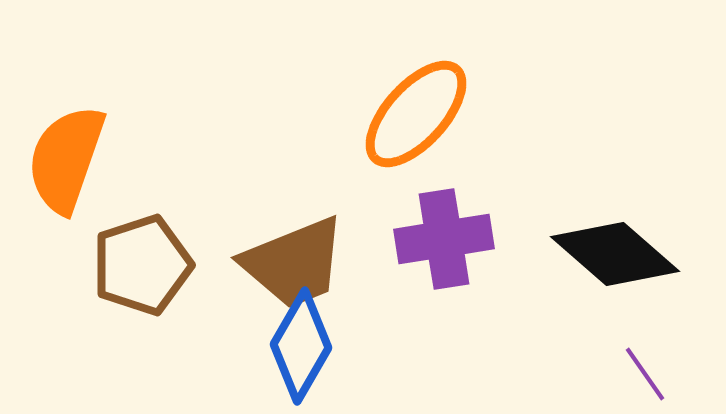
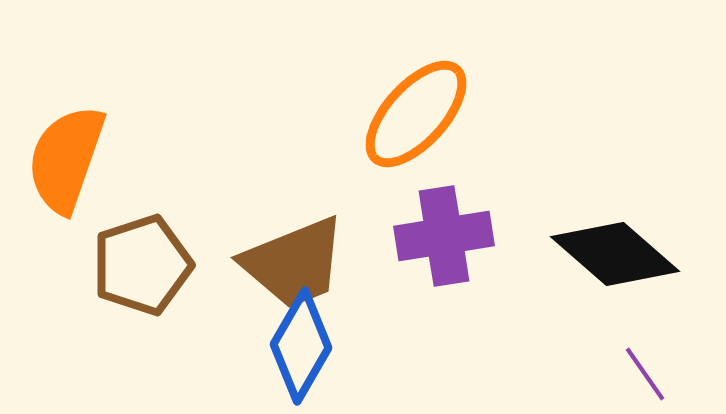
purple cross: moved 3 px up
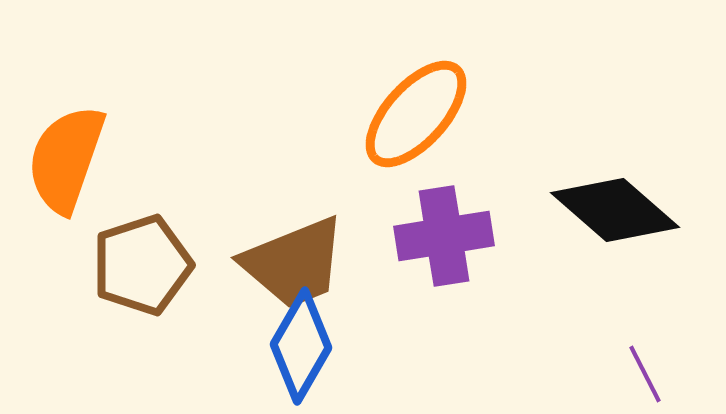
black diamond: moved 44 px up
purple line: rotated 8 degrees clockwise
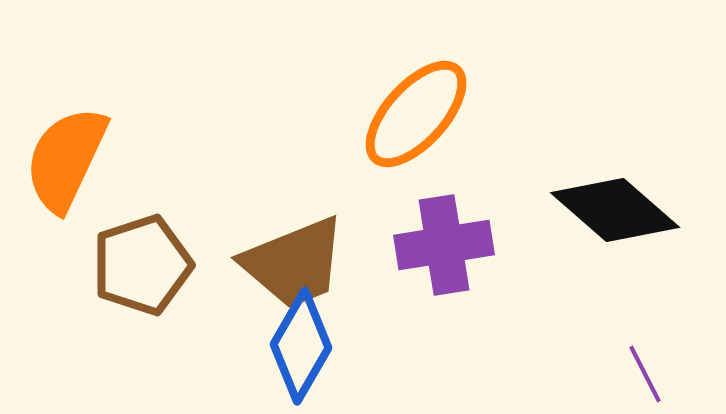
orange semicircle: rotated 6 degrees clockwise
purple cross: moved 9 px down
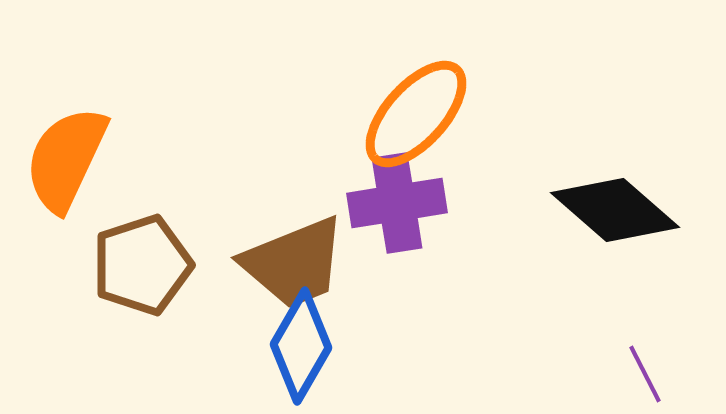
purple cross: moved 47 px left, 42 px up
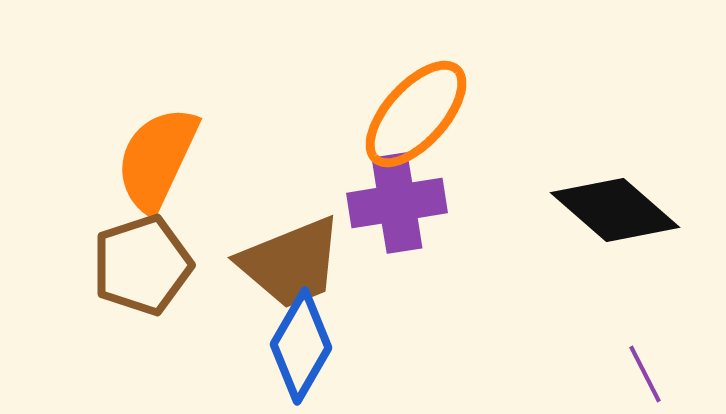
orange semicircle: moved 91 px right
brown trapezoid: moved 3 px left
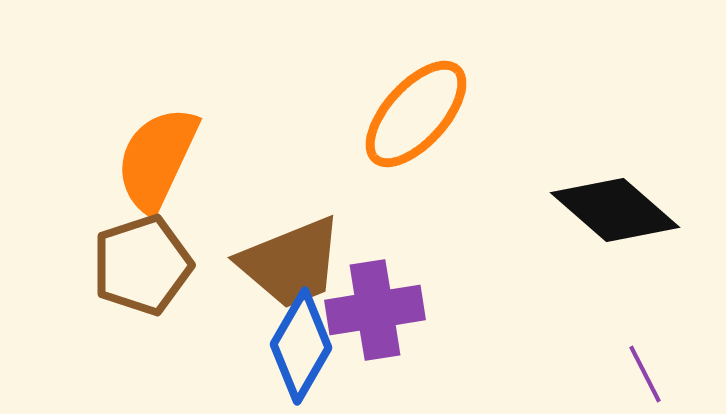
purple cross: moved 22 px left, 107 px down
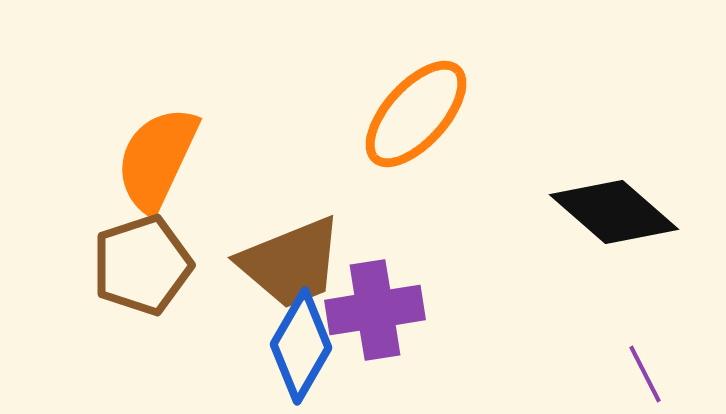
black diamond: moved 1 px left, 2 px down
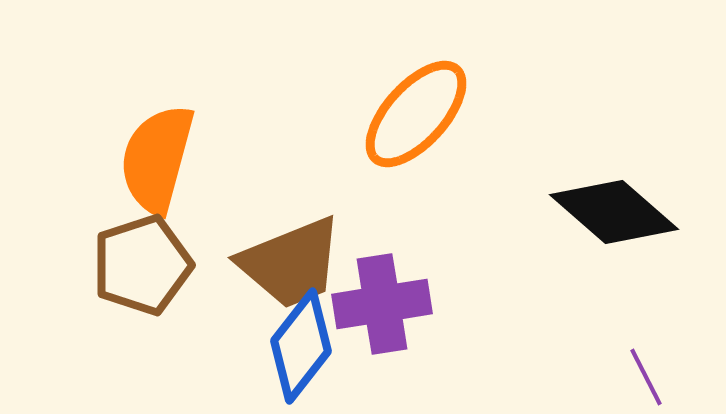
orange semicircle: rotated 10 degrees counterclockwise
purple cross: moved 7 px right, 6 px up
blue diamond: rotated 8 degrees clockwise
purple line: moved 1 px right, 3 px down
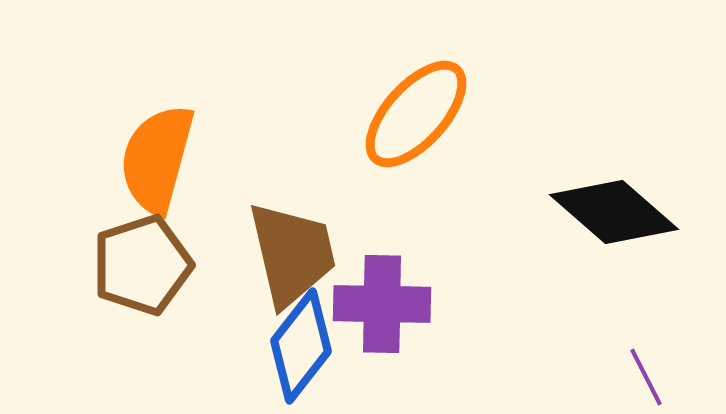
brown trapezoid: moved 1 px right, 9 px up; rotated 81 degrees counterclockwise
purple cross: rotated 10 degrees clockwise
